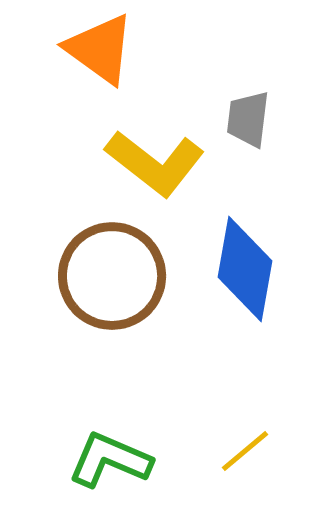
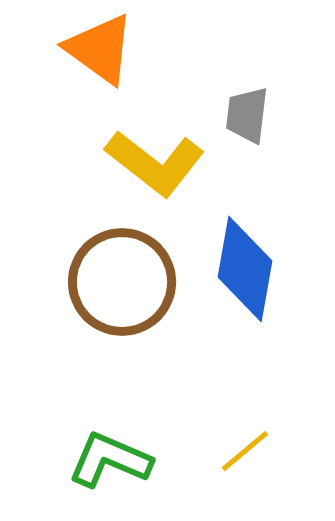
gray trapezoid: moved 1 px left, 4 px up
brown circle: moved 10 px right, 6 px down
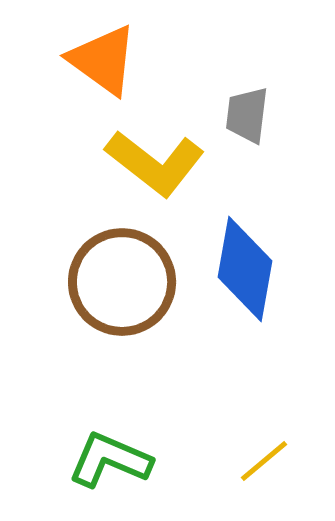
orange triangle: moved 3 px right, 11 px down
yellow line: moved 19 px right, 10 px down
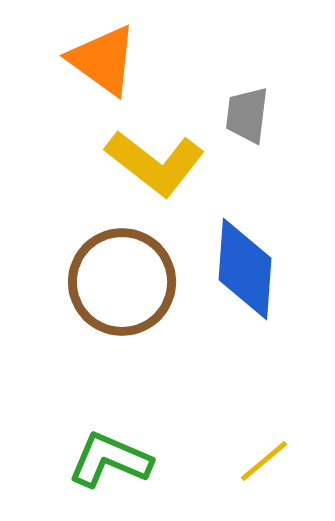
blue diamond: rotated 6 degrees counterclockwise
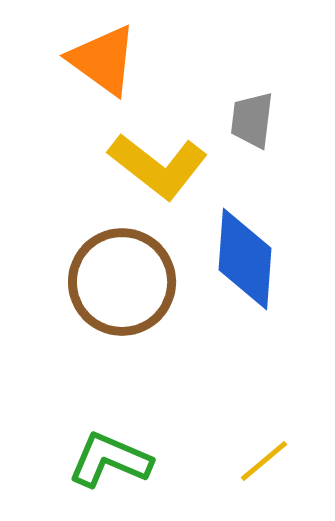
gray trapezoid: moved 5 px right, 5 px down
yellow L-shape: moved 3 px right, 3 px down
blue diamond: moved 10 px up
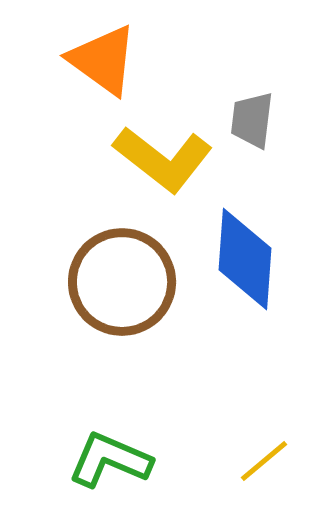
yellow L-shape: moved 5 px right, 7 px up
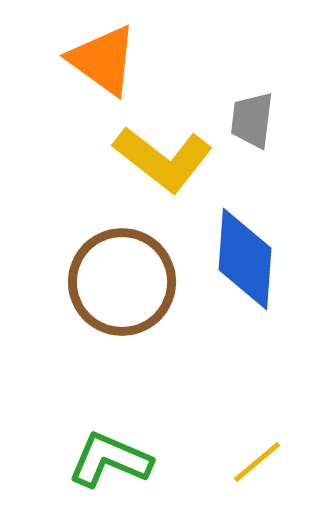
yellow line: moved 7 px left, 1 px down
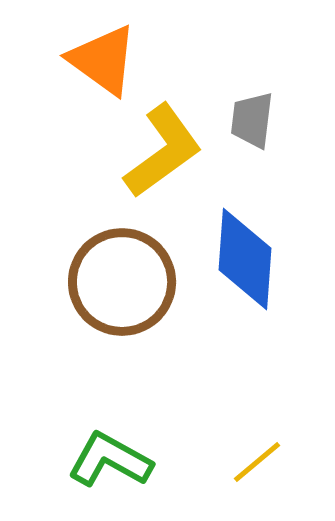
yellow L-shape: moved 8 px up; rotated 74 degrees counterclockwise
green L-shape: rotated 6 degrees clockwise
